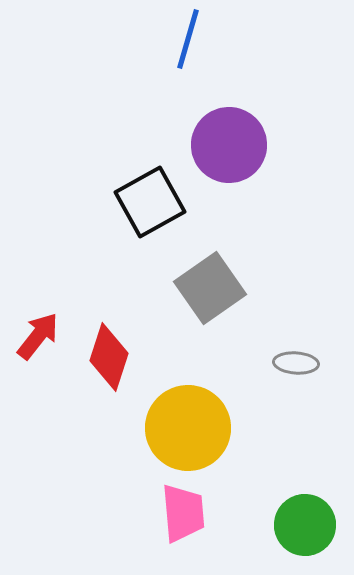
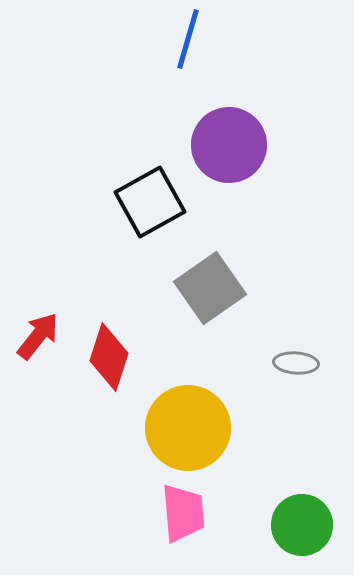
green circle: moved 3 px left
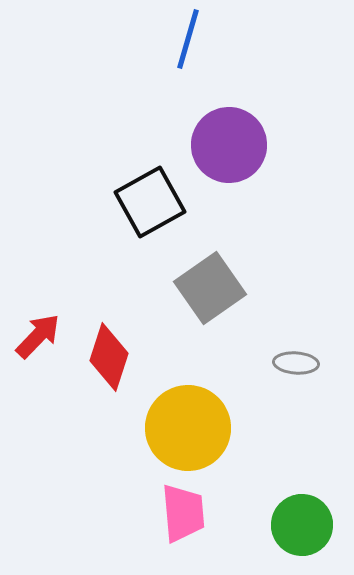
red arrow: rotated 6 degrees clockwise
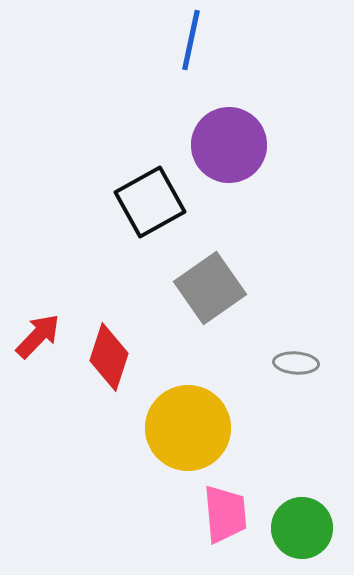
blue line: moved 3 px right, 1 px down; rotated 4 degrees counterclockwise
pink trapezoid: moved 42 px right, 1 px down
green circle: moved 3 px down
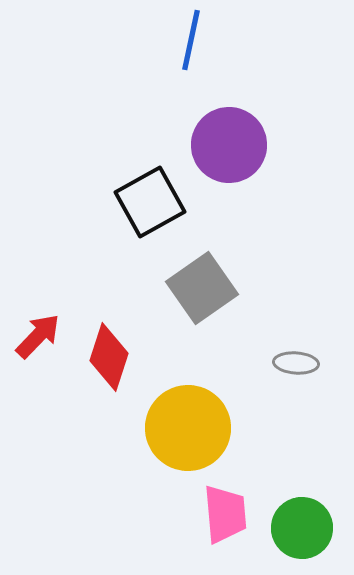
gray square: moved 8 px left
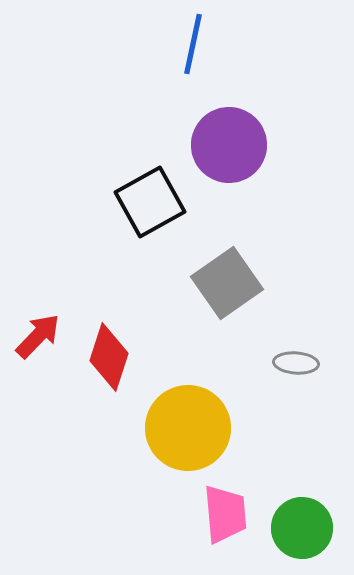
blue line: moved 2 px right, 4 px down
gray square: moved 25 px right, 5 px up
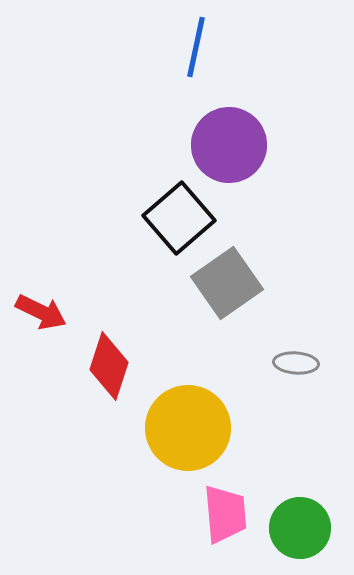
blue line: moved 3 px right, 3 px down
black square: moved 29 px right, 16 px down; rotated 12 degrees counterclockwise
red arrow: moved 3 px right, 24 px up; rotated 72 degrees clockwise
red diamond: moved 9 px down
green circle: moved 2 px left
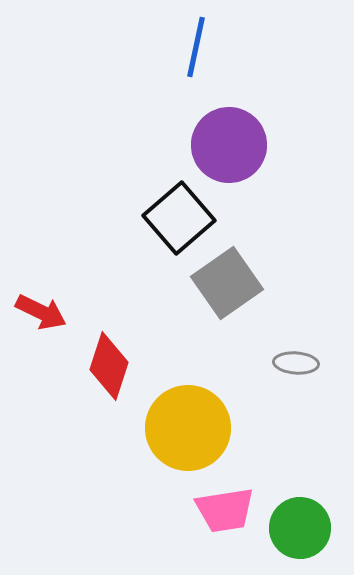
pink trapezoid: moved 4 px up; rotated 86 degrees clockwise
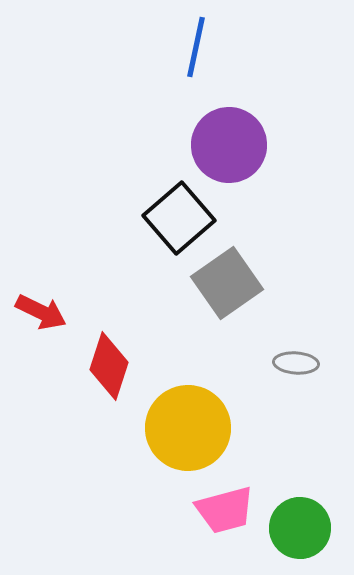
pink trapezoid: rotated 6 degrees counterclockwise
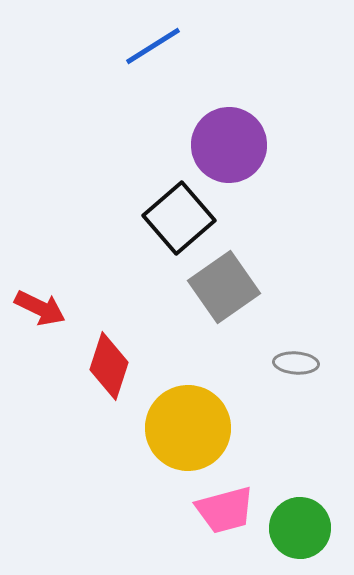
blue line: moved 43 px left, 1 px up; rotated 46 degrees clockwise
gray square: moved 3 px left, 4 px down
red arrow: moved 1 px left, 4 px up
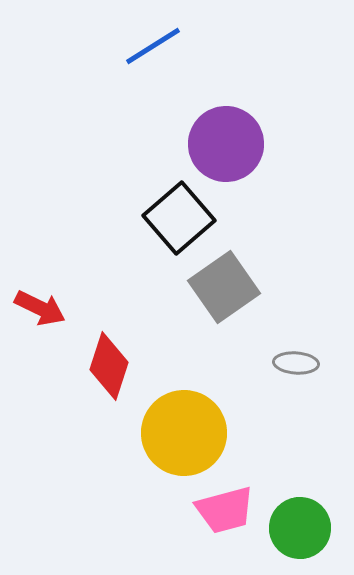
purple circle: moved 3 px left, 1 px up
yellow circle: moved 4 px left, 5 px down
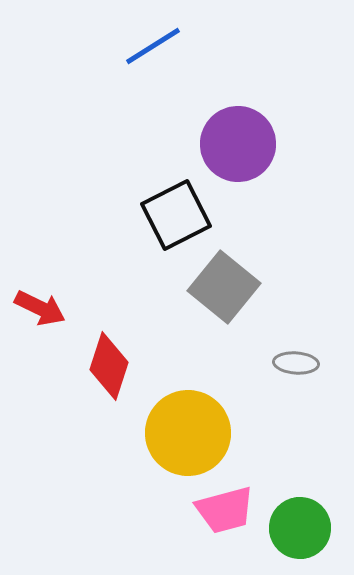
purple circle: moved 12 px right
black square: moved 3 px left, 3 px up; rotated 14 degrees clockwise
gray square: rotated 16 degrees counterclockwise
yellow circle: moved 4 px right
